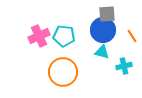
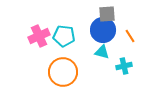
orange line: moved 2 px left
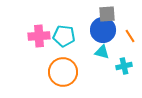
pink cross: rotated 20 degrees clockwise
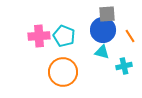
cyan pentagon: rotated 15 degrees clockwise
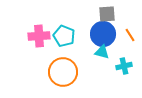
blue circle: moved 4 px down
orange line: moved 1 px up
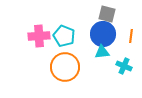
gray square: rotated 18 degrees clockwise
orange line: moved 1 px right, 1 px down; rotated 40 degrees clockwise
cyan triangle: rotated 21 degrees counterclockwise
cyan cross: rotated 35 degrees clockwise
orange circle: moved 2 px right, 5 px up
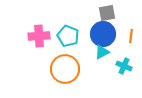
gray square: moved 1 px up; rotated 24 degrees counterclockwise
cyan pentagon: moved 4 px right
cyan triangle: rotated 21 degrees counterclockwise
orange circle: moved 2 px down
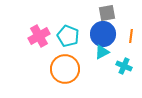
pink cross: rotated 25 degrees counterclockwise
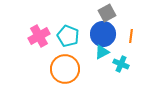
gray square: rotated 18 degrees counterclockwise
cyan cross: moved 3 px left, 2 px up
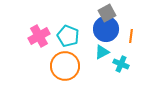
blue circle: moved 3 px right, 5 px up
orange circle: moved 3 px up
